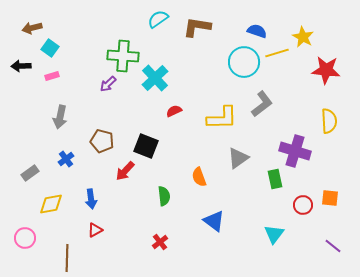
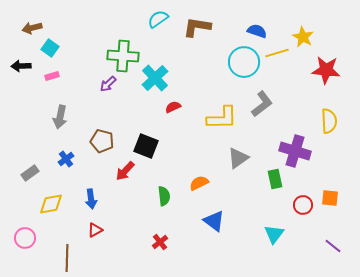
red semicircle: moved 1 px left, 4 px up
orange semicircle: moved 6 px down; rotated 84 degrees clockwise
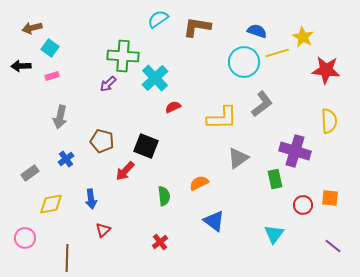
red triangle: moved 8 px right; rotated 14 degrees counterclockwise
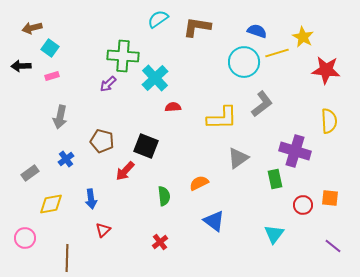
red semicircle: rotated 21 degrees clockwise
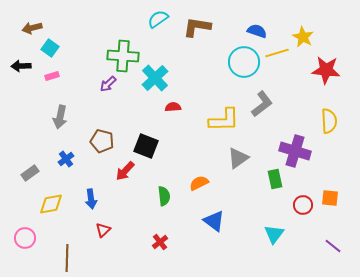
yellow L-shape: moved 2 px right, 2 px down
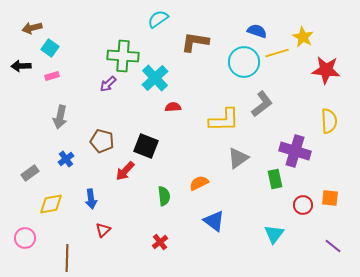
brown L-shape: moved 2 px left, 15 px down
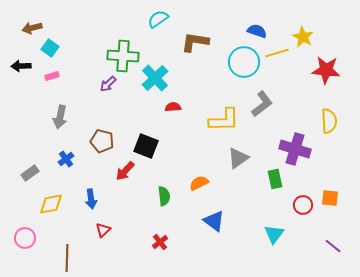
purple cross: moved 2 px up
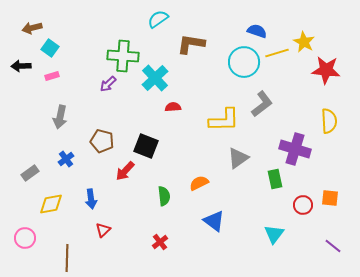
yellow star: moved 1 px right, 5 px down
brown L-shape: moved 4 px left, 2 px down
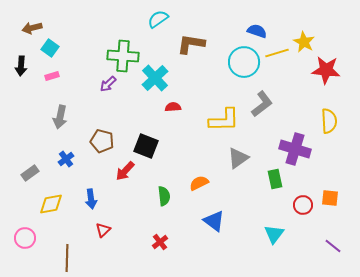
black arrow: rotated 84 degrees counterclockwise
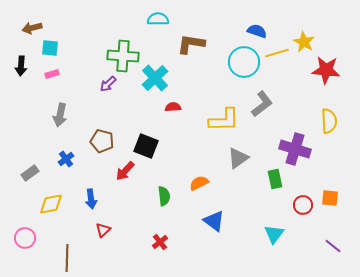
cyan semicircle: rotated 35 degrees clockwise
cyan square: rotated 30 degrees counterclockwise
pink rectangle: moved 2 px up
gray arrow: moved 2 px up
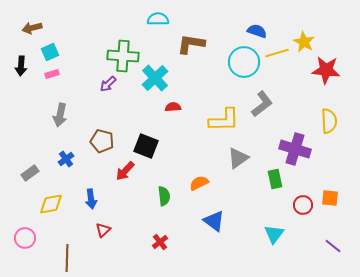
cyan square: moved 4 px down; rotated 30 degrees counterclockwise
